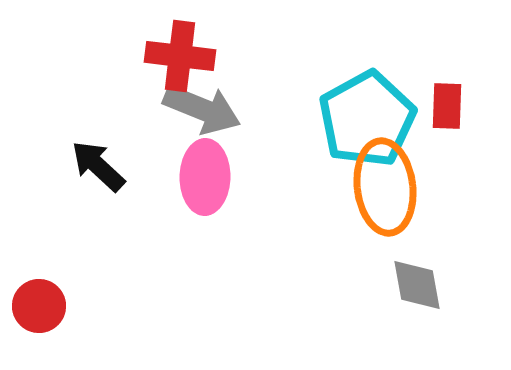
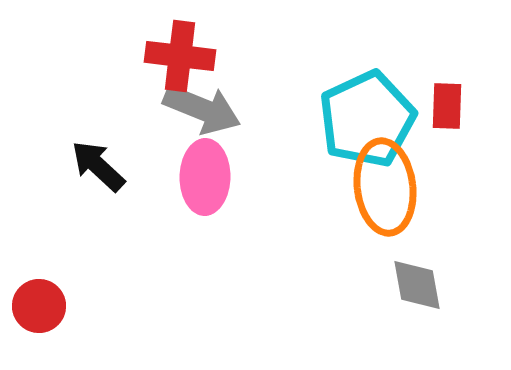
cyan pentagon: rotated 4 degrees clockwise
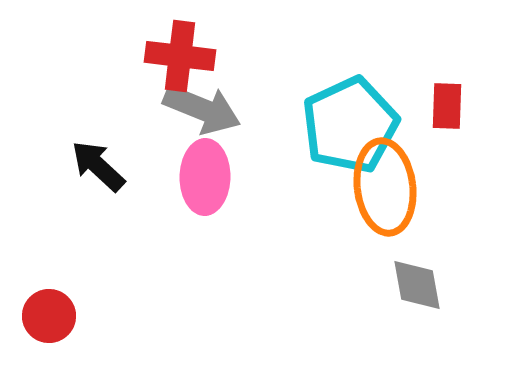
cyan pentagon: moved 17 px left, 6 px down
red circle: moved 10 px right, 10 px down
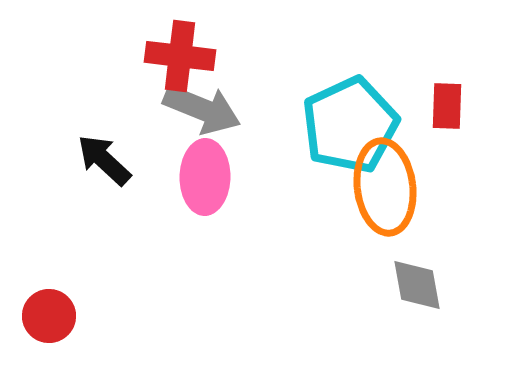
black arrow: moved 6 px right, 6 px up
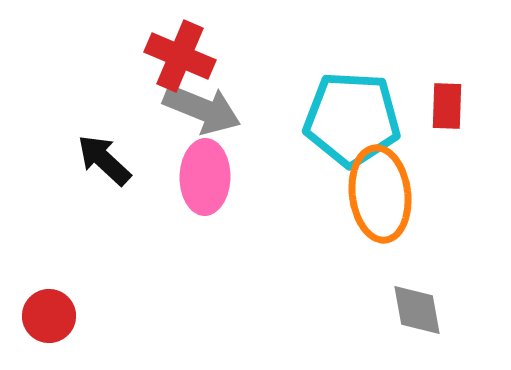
red cross: rotated 16 degrees clockwise
cyan pentagon: moved 2 px right, 6 px up; rotated 28 degrees clockwise
orange ellipse: moved 5 px left, 7 px down
gray diamond: moved 25 px down
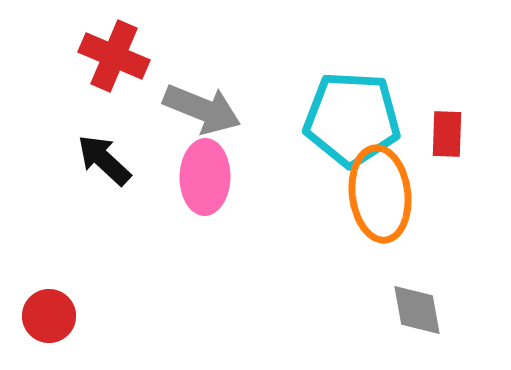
red cross: moved 66 px left
red rectangle: moved 28 px down
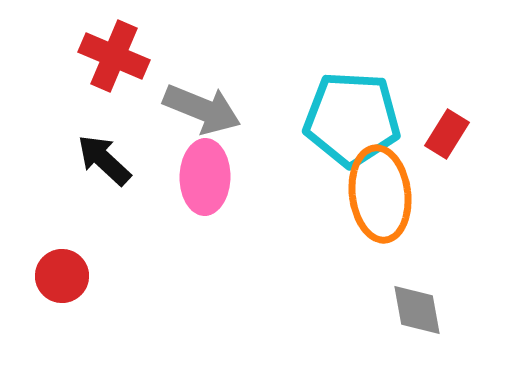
red rectangle: rotated 30 degrees clockwise
red circle: moved 13 px right, 40 px up
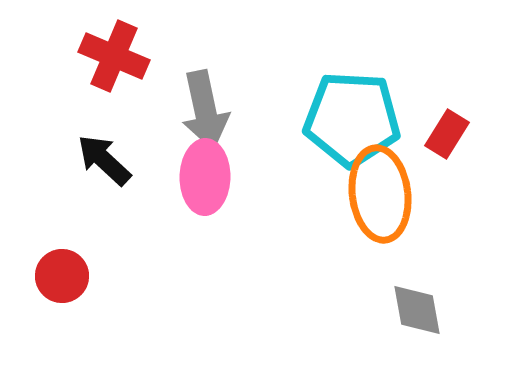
gray arrow: moved 3 px right, 1 px down; rotated 56 degrees clockwise
